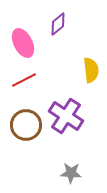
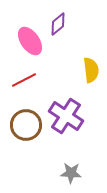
pink ellipse: moved 7 px right, 2 px up; rotated 8 degrees counterclockwise
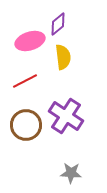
pink ellipse: rotated 72 degrees counterclockwise
yellow semicircle: moved 28 px left, 13 px up
red line: moved 1 px right, 1 px down
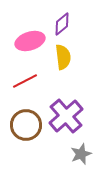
purple diamond: moved 4 px right
purple cross: rotated 16 degrees clockwise
gray star: moved 10 px right, 19 px up; rotated 25 degrees counterclockwise
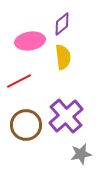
pink ellipse: rotated 8 degrees clockwise
red line: moved 6 px left
gray star: rotated 10 degrees clockwise
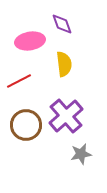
purple diamond: rotated 70 degrees counterclockwise
yellow semicircle: moved 1 px right, 7 px down
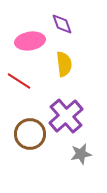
red line: rotated 60 degrees clockwise
brown circle: moved 4 px right, 9 px down
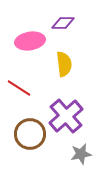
purple diamond: moved 1 px right, 1 px up; rotated 70 degrees counterclockwise
red line: moved 7 px down
